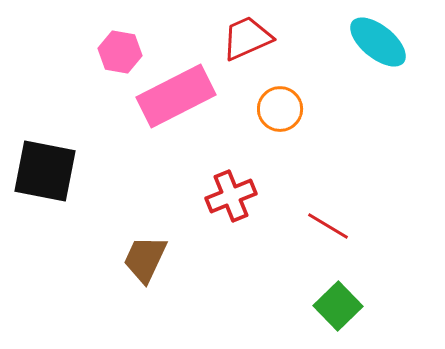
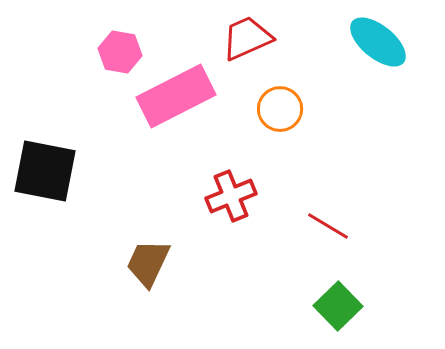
brown trapezoid: moved 3 px right, 4 px down
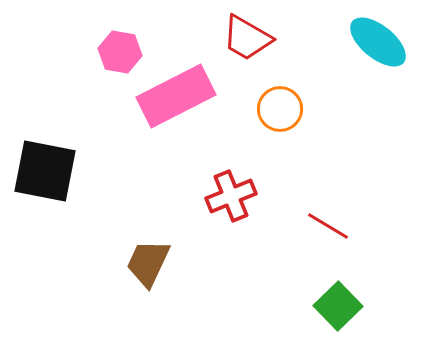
red trapezoid: rotated 126 degrees counterclockwise
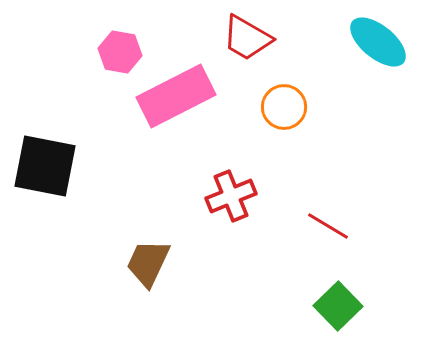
orange circle: moved 4 px right, 2 px up
black square: moved 5 px up
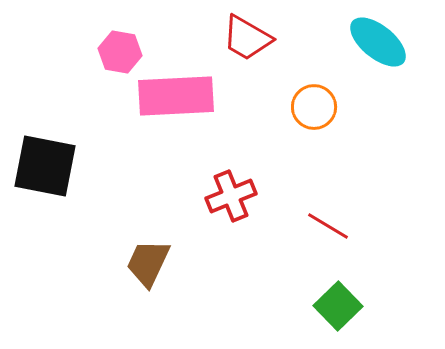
pink rectangle: rotated 24 degrees clockwise
orange circle: moved 30 px right
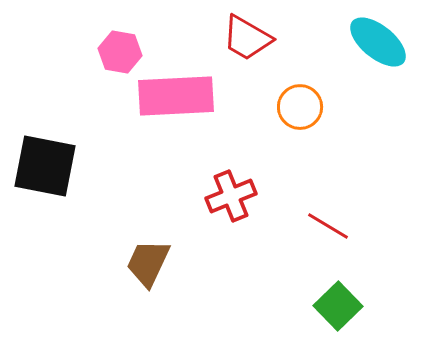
orange circle: moved 14 px left
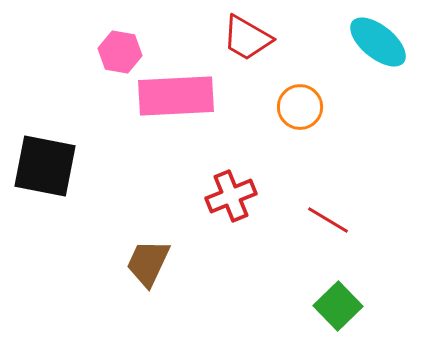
red line: moved 6 px up
